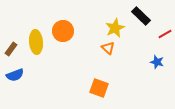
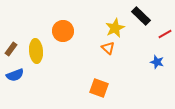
yellow ellipse: moved 9 px down
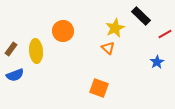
blue star: rotated 24 degrees clockwise
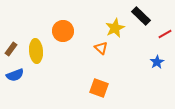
orange triangle: moved 7 px left
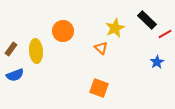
black rectangle: moved 6 px right, 4 px down
